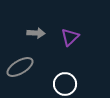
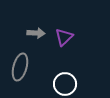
purple triangle: moved 6 px left
gray ellipse: rotated 44 degrees counterclockwise
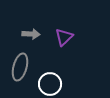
gray arrow: moved 5 px left, 1 px down
white circle: moved 15 px left
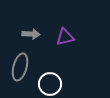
purple triangle: moved 1 px right; rotated 30 degrees clockwise
